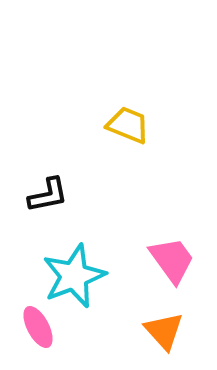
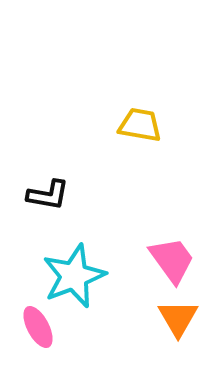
yellow trapezoid: moved 12 px right; rotated 12 degrees counterclockwise
black L-shape: rotated 21 degrees clockwise
orange triangle: moved 14 px right, 13 px up; rotated 12 degrees clockwise
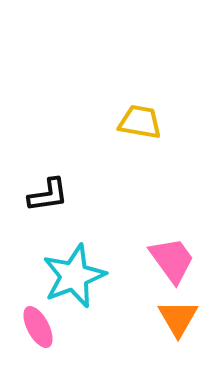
yellow trapezoid: moved 3 px up
black L-shape: rotated 18 degrees counterclockwise
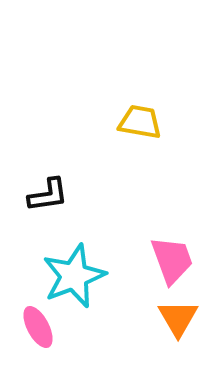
pink trapezoid: rotated 16 degrees clockwise
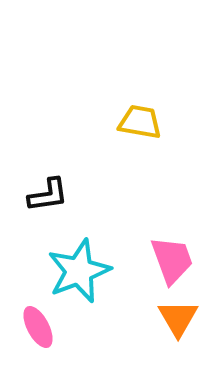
cyan star: moved 5 px right, 5 px up
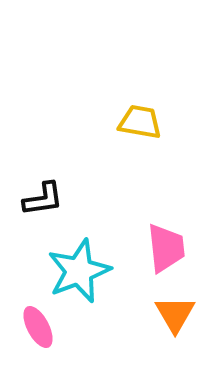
black L-shape: moved 5 px left, 4 px down
pink trapezoid: moved 6 px left, 12 px up; rotated 14 degrees clockwise
orange triangle: moved 3 px left, 4 px up
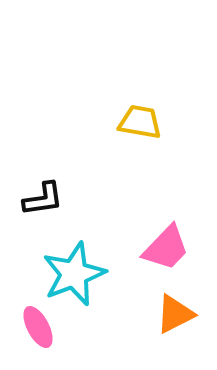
pink trapezoid: rotated 50 degrees clockwise
cyan star: moved 5 px left, 3 px down
orange triangle: rotated 33 degrees clockwise
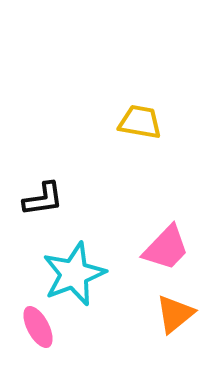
orange triangle: rotated 12 degrees counterclockwise
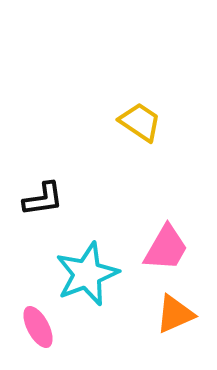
yellow trapezoid: rotated 24 degrees clockwise
pink trapezoid: rotated 14 degrees counterclockwise
cyan star: moved 13 px right
orange triangle: rotated 15 degrees clockwise
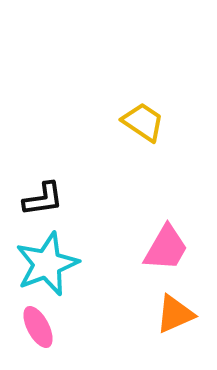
yellow trapezoid: moved 3 px right
cyan star: moved 40 px left, 10 px up
